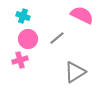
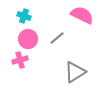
cyan cross: moved 1 px right
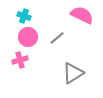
pink circle: moved 2 px up
gray triangle: moved 2 px left, 1 px down
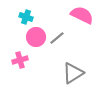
cyan cross: moved 2 px right, 1 px down
pink circle: moved 8 px right
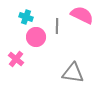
gray line: moved 12 px up; rotated 49 degrees counterclockwise
pink cross: moved 4 px left, 1 px up; rotated 35 degrees counterclockwise
gray triangle: rotated 40 degrees clockwise
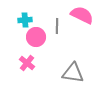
cyan cross: moved 1 px left, 3 px down; rotated 24 degrees counterclockwise
pink cross: moved 11 px right, 4 px down
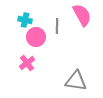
pink semicircle: rotated 35 degrees clockwise
cyan cross: rotated 16 degrees clockwise
pink cross: rotated 14 degrees clockwise
gray triangle: moved 3 px right, 8 px down
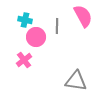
pink semicircle: moved 1 px right, 1 px down
pink cross: moved 3 px left, 3 px up
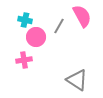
pink semicircle: moved 1 px left
gray line: moved 2 px right; rotated 28 degrees clockwise
pink cross: rotated 28 degrees clockwise
gray triangle: moved 1 px right, 1 px up; rotated 25 degrees clockwise
